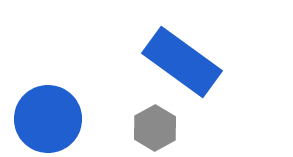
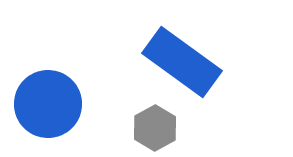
blue circle: moved 15 px up
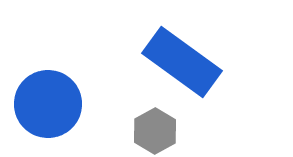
gray hexagon: moved 3 px down
